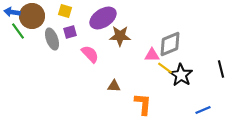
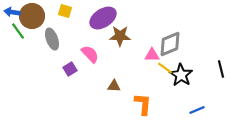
purple square: moved 37 px down; rotated 16 degrees counterclockwise
blue line: moved 6 px left
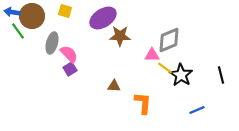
gray ellipse: moved 4 px down; rotated 35 degrees clockwise
gray diamond: moved 1 px left, 4 px up
pink semicircle: moved 21 px left
black line: moved 6 px down
orange L-shape: moved 1 px up
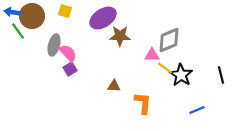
gray ellipse: moved 2 px right, 2 px down
pink semicircle: moved 1 px left, 1 px up
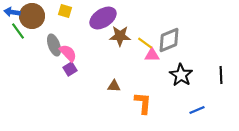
gray ellipse: rotated 35 degrees counterclockwise
yellow line: moved 20 px left, 25 px up
black line: rotated 12 degrees clockwise
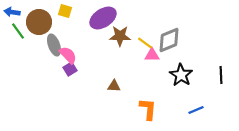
brown circle: moved 7 px right, 6 px down
pink semicircle: moved 2 px down
orange L-shape: moved 5 px right, 6 px down
blue line: moved 1 px left
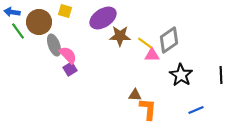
gray diamond: rotated 12 degrees counterclockwise
brown triangle: moved 21 px right, 9 px down
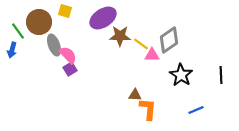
blue arrow: moved 38 px down; rotated 84 degrees counterclockwise
yellow line: moved 4 px left, 1 px down
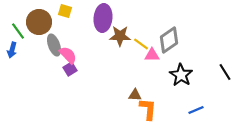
purple ellipse: rotated 52 degrees counterclockwise
black line: moved 4 px right, 3 px up; rotated 30 degrees counterclockwise
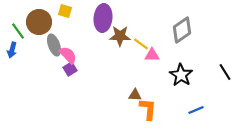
gray diamond: moved 13 px right, 10 px up
